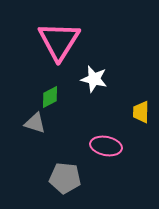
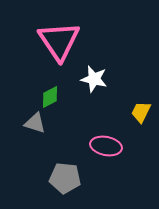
pink triangle: rotated 6 degrees counterclockwise
yellow trapezoid: rotated 25 degrees clockwise
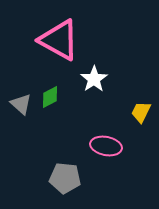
pink triangle: moved 1 px up; rotated 27 degrees counterclockwise
white star: rotated 24 degrees clockwise
gray triangle: moved 14 px left, 19 px up; rotated 25 degrees clockwise
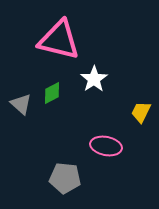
pink triangle: rotated 15 degrees counterclockwise
green diamond: moved 2 px right, 4 px up
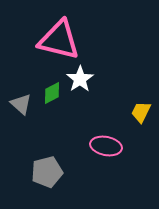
white star: moved 14 px left
gray pentagon: moved 18 px left, 6 px up; rotated 20 degrees counterclockwise
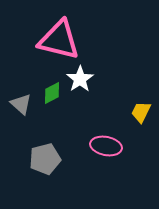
gray pentagon: moved 2 px left, 13 px up
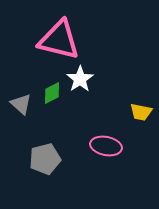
yellow trapezoid: rotated 105 degrees counterclockwise
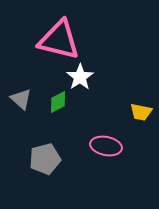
white star: moved 2 px up
green diamond: moved 6 px right, 9 px down
gray triangle: moved 5 px up
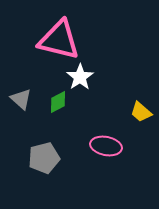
yellow trapezoid: rotated 30 degrees clockwise
gray pentagon: moved 1 px left, 1 px up
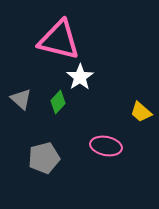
green diamond: rotated 20 degrees counterclockwise
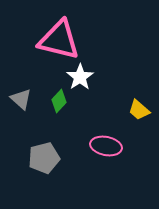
green diamond: moved 1 px right, 1 px up
yellow trapezoid: moved 2 px left, 2 px up
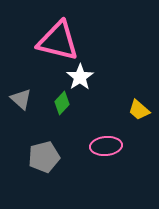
pink triangle: moved 1 px left, 1 px down
green diamond: moved 3 px right, 2 px down
pink ellipse: rotated 16 degrees counterclockwise
gray pentagon: moved 1 px up
